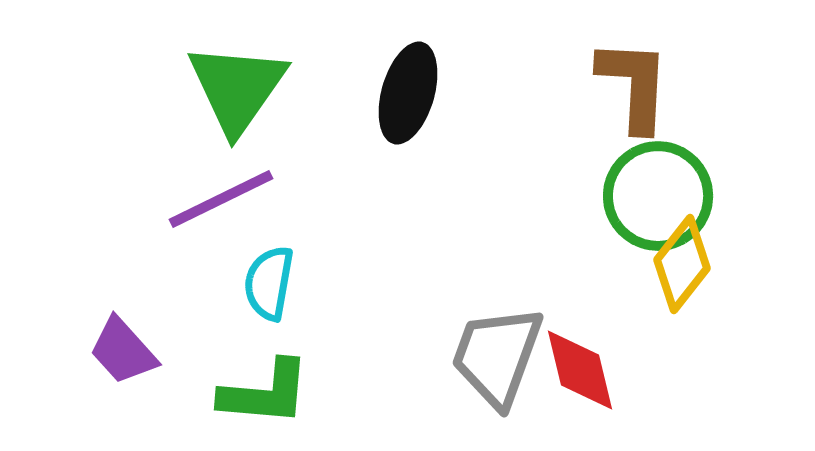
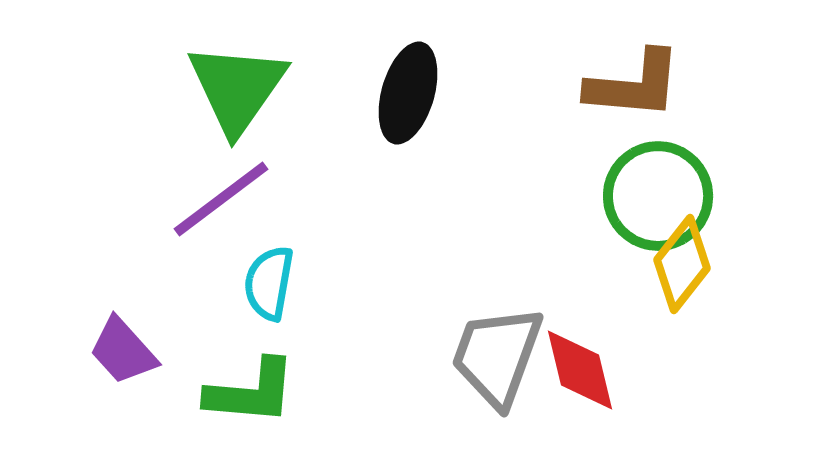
brown L-shape: rotated 92 degrees clockwise
purple line: rotated 11 degrees counterclockwise
green L-shape: moved 14 px left, 1 px up
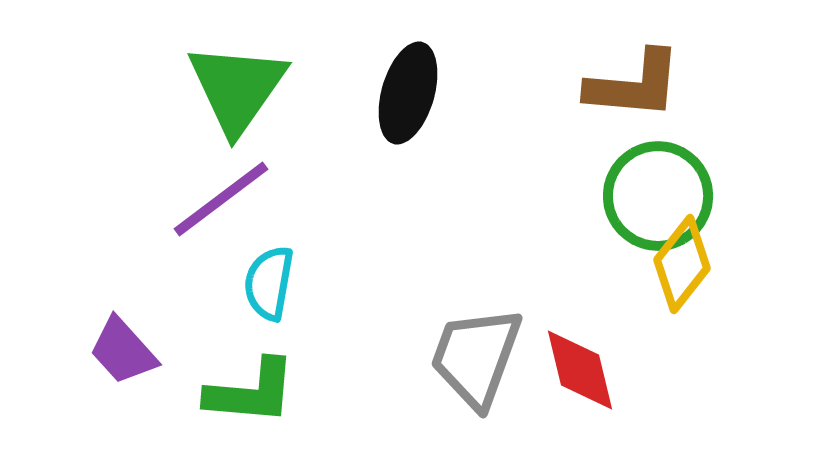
gray trapezoid: moved 21 px left, 1 px down
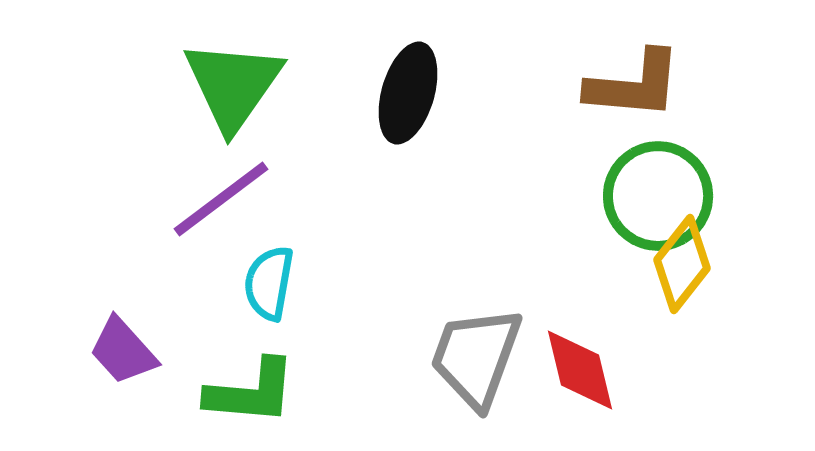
green triangle: moved 4 px left, 3 px up
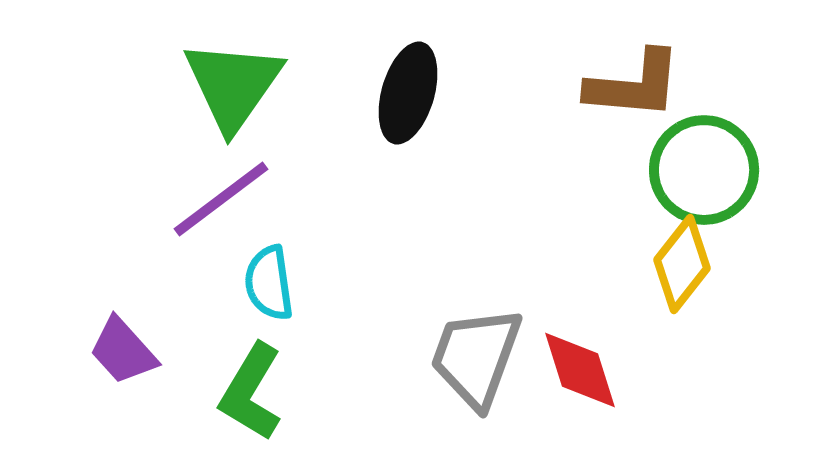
green circle: moved 46 px right, 26 px up
cyan semicircle: rotated 18 degrees counterclockwise
red diamond: rotated 4 degrees counterclockwise
green L-shape: rotated 116 degrees clockwise
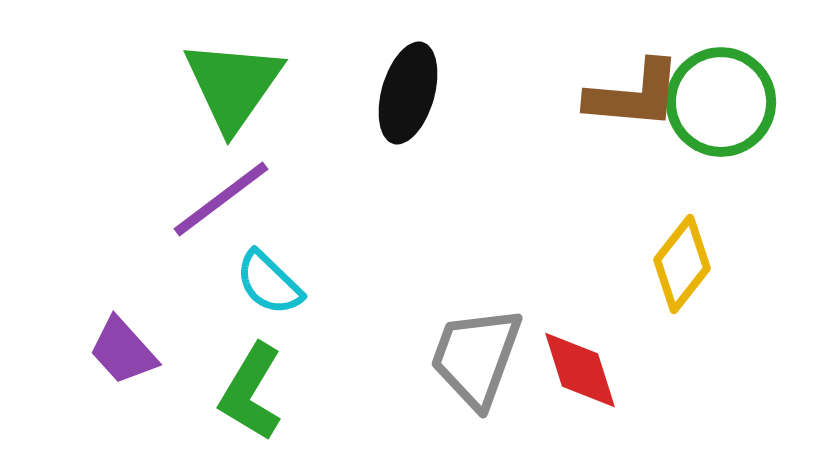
brown L-shape: moved 10 px down
green circle: moved 17 px right, 68 px up
cyan semicircle: rotated 38 degrees counterclockwise
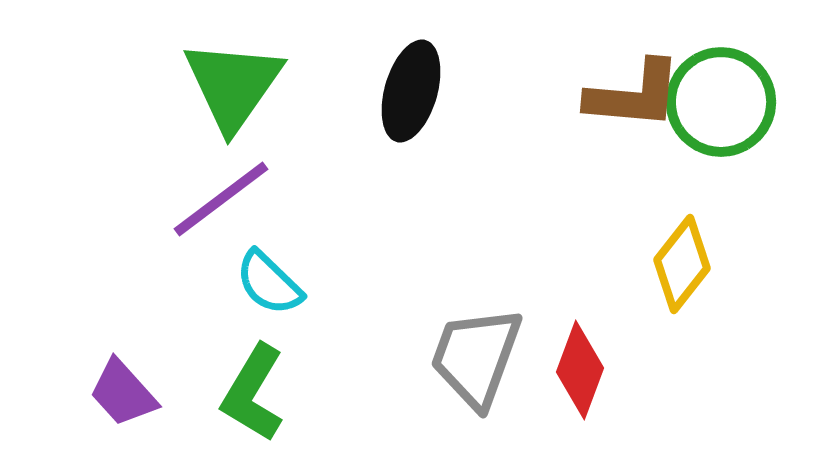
black ellipse: moved 3 px right, 2 px up
purple trapezoid: moved 42 px down
red diamond: rotated 38 degrees clockwise
green L-shape: moved 2 px right, 1 px down
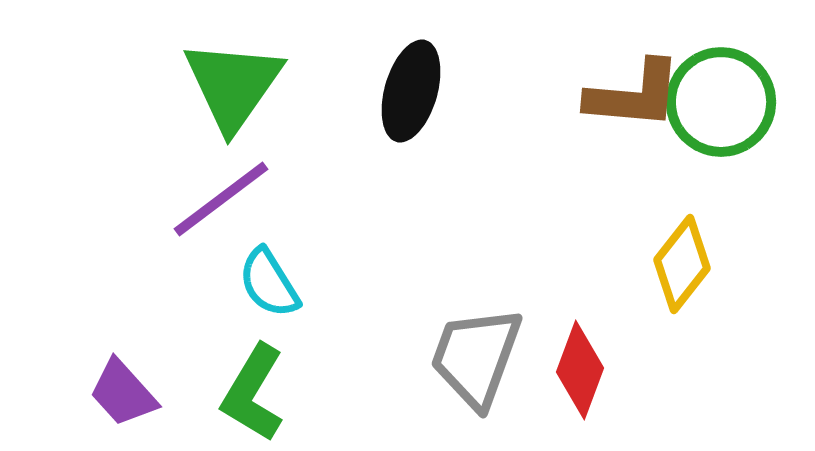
cyan semicircle: rotated 14 degrees clockwise
